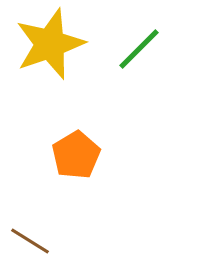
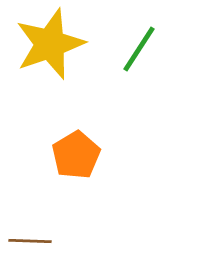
green line: rotated 12 degrees counterclockwise
brown line: rotated 30 degrees counterclockwise
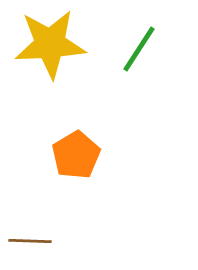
yellow star: rotated 16 degrees clockwise
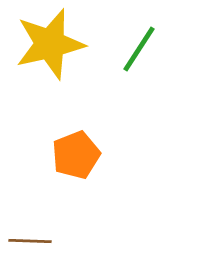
yellow star: rotated 10 degrees counterclockwise
orange pentagon: rotated 9 degrees clockwise
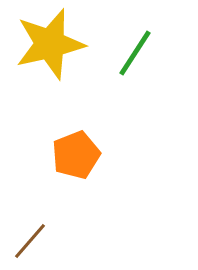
green line: moved 4 px left, 4 px down
brown line: rotated 51 degrees counterclockwise
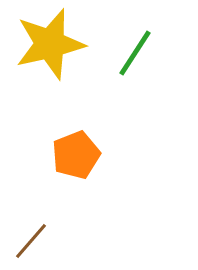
brown line: moved 1 px right
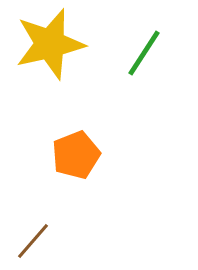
green line: moved 9 px right
brown line: moved 2 px right
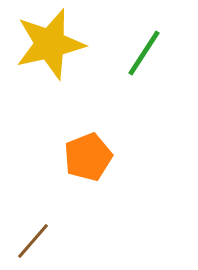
orange pentagon: moved 12 px right, 2 px down
